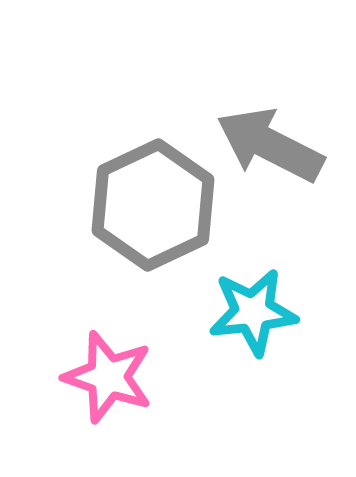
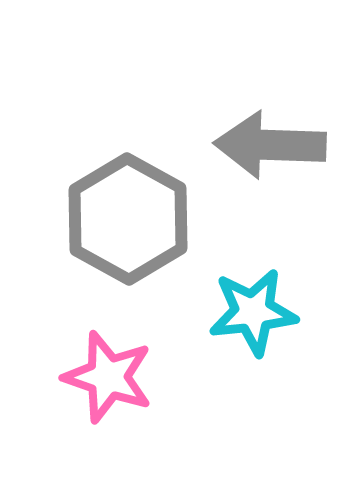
gray arrow: rotated 25 degrees counterclockwise
gray hexagon: moved 25 px left, 14 px down; rotated 6 degrees counterclockwise
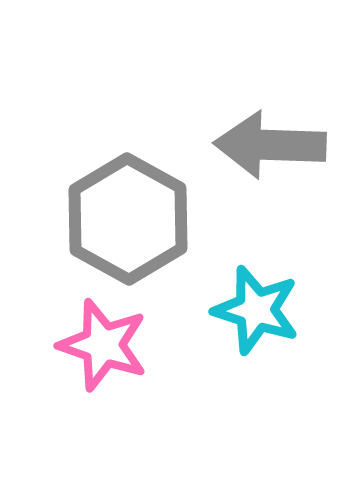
cyan star: moved 3 px right, 2 px up; rotated 24 degrees clockwise
pink star: moved 5 px left, 32 px up
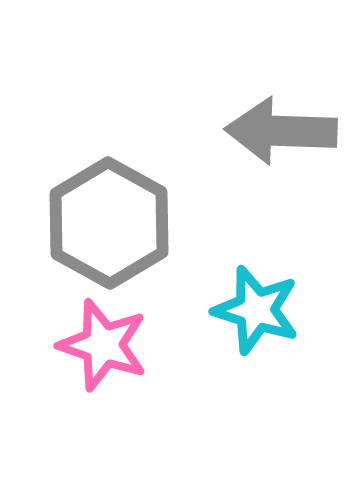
gray arrow: moved 11 px right, 14 px up
gray hexagon: moved 19 px left, 4 px down
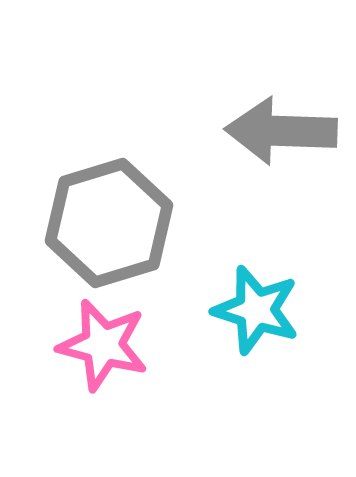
gray hexagon: rotated 14 degrees clockwise
pink star: rotated 4 degrees counterclockwise
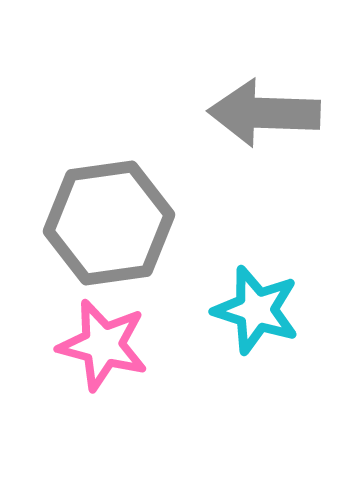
gray arrow: moved 17 px left, 18 px up
gray hexagon: rotated 9 degrees clockwise
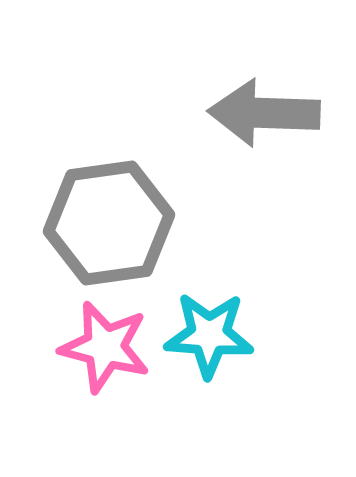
cyan star: moved 47 px left, 25 px down; rotated 14 degrees counterclockwise
pink star: moved 2 px right, 2 px down
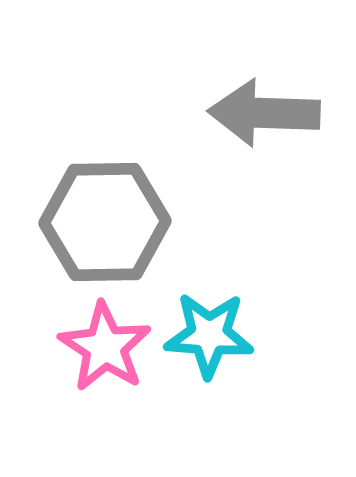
gray hexagon: moved 4 px left, 1 px up; rotated 7 degrees clockwise
pink star: rotated 18 degrees clockwise
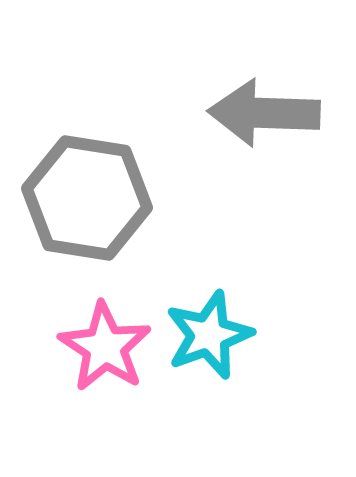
gray hexagon: moved 18 px left, 24 px up; rotated 10 degrees clockwise
cyan star: rotated 24 degrees counterclockwise
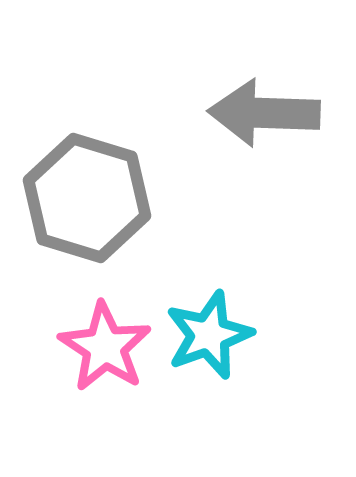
gray hexagon: rotated 8 degrees clockwise
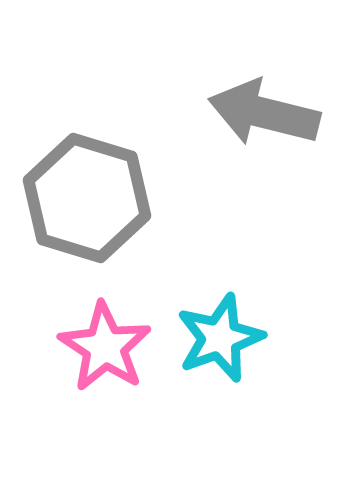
gray arrow: rotated 12 degrees clockwise
cyan star: moved 11 px right, 3 px down
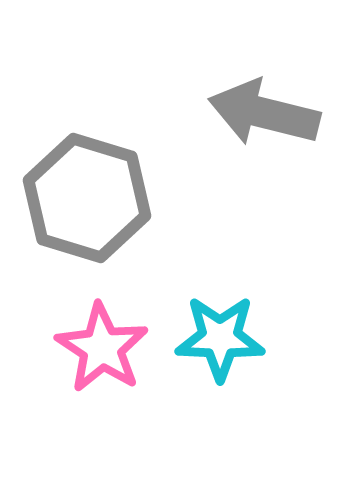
cyan star: rotated 22 degrees clockwise
pink star: moved 3 px left, 1 px down
